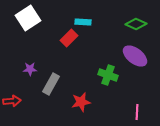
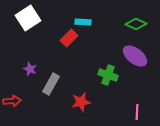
purple star: rotated 24 degrees clockwise
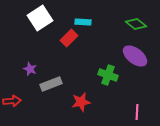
white square: moved 12 px right
green diamond: rotated 15 degrees clockwise
gray rectangle: rotated 40 degrees clockwise
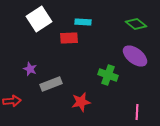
white square: moved 1 px left, 1 px down
red rectangle: rotated 42 degrees clockwise
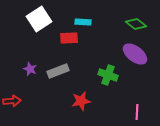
purple ellipse: moved 2 px up
gray rectangle: moved 7 px right, 13 px up
red star: moved 1 px up
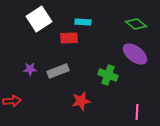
purple star: rotated 24 degrees counterclockwise
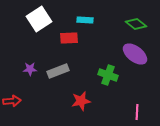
cyan rectangle: moved 2 px right, 2 px up
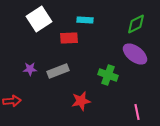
green diamond: rotated 65 degrees counterclockwise
pink line: rotated 14 degrees counterclockwise
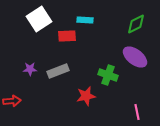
red rectangle: moved 2 px left, 2 px up
purple ellipse: moved 3 px down
red star: moved 5 px right, 5 px up
